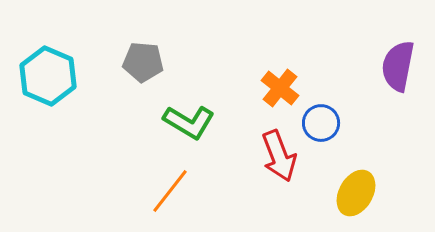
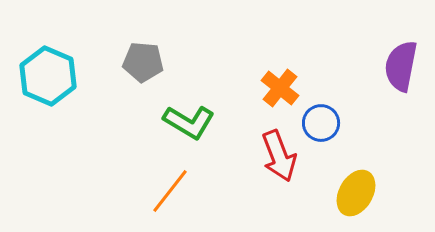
purple semicircle: moved 3 px right
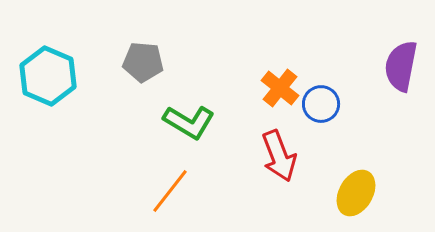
blue circle: moved 19 px up
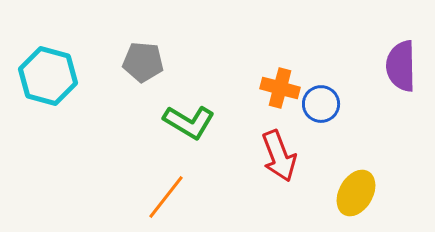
purple semicircle: rotated 12 degrees counterclockwise
cyan hexagon: rotated 8 degrees counterclockwise
orange cross: rotated 24 degrees counterclockwise
orange line: moved 4 px left, 6 px down
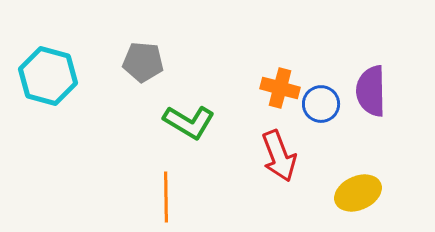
purple semicircle: moved 30 px left, 25 px down
yellow ellipse: moved 2 px right; rotated 36 degrees clockwise
orange line: rotated 39 degrees counterclockwise
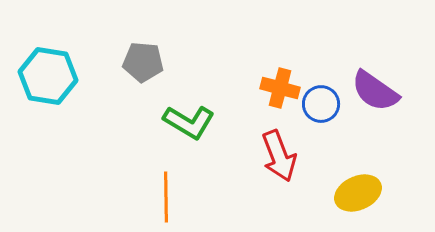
cyan hexagon: rotated 6 degrees counterclockwise
purple semicircle: moved 4 px right; rotated 54 degrees counterclockwise
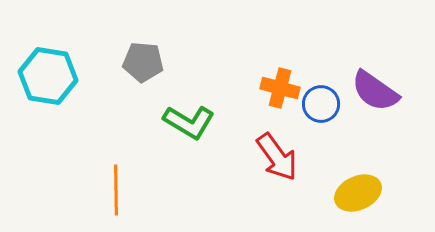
red arrow: moved 2 px left, 1 px down; rotated 15 degrees counterclockwise
orange line: moved 50 px left, 7 px up
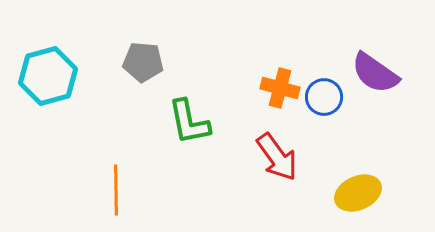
cyan hexagon: rotated 24 degrees counterclockwise
purple semicircle: moved 18 px up
blue circle: moved 3 px right, 7 px up
green L-shape: rotated 48 degrees clockwise
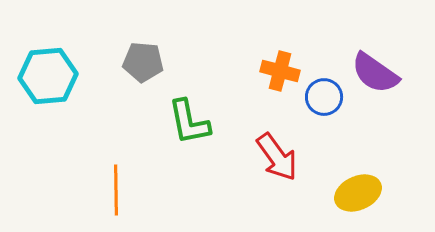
cyan hexagon: rotated 10 degrees clockwise
orange cross: moved 17 px up
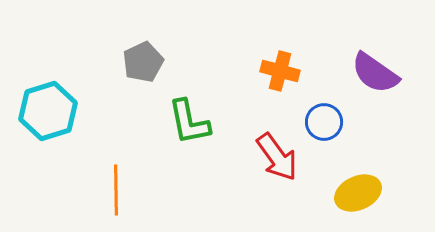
gray pentagon: rotated 30 degrees counterclockwise
cyan hexagon: moved 35 px down; rotated 12 degrees counterclockwise
blue circle: moved 25 px down
